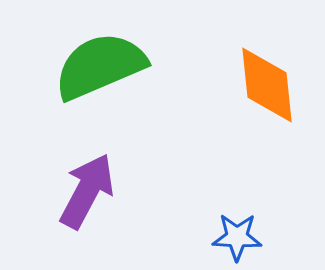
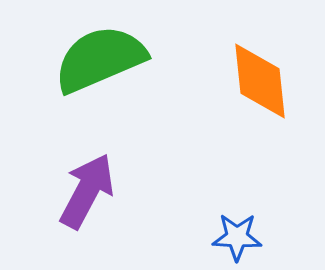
green semicircle: moved 7 px up
orange diamond: moved 7 px left, 4 px up
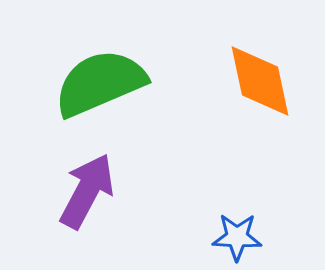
green semicircle: moved 24 px down
orange diamond: rotated 6 degrees counterclockwise
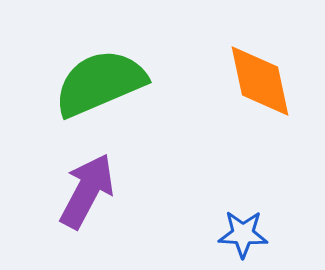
blue star: moved 6 px right, 3 px up
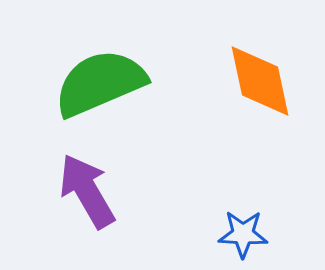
purple arrow: rotated 58 degrees counterclockwise
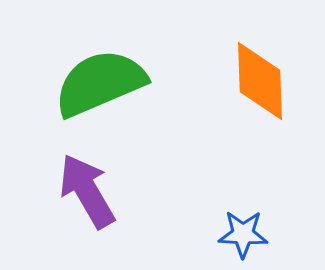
orange diamond: rotated 10 degrees clockwise
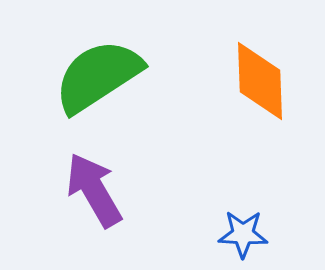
green semicircle: moved 2 px left, 7 px up; rotated 10 degrees counterclockwise
purple arrow: moved 7 px right, 1 px up
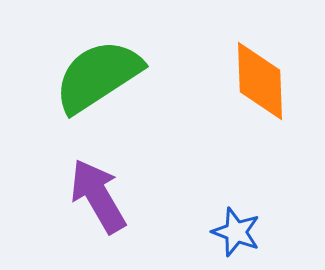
purple arrow: moved 4 px right, 6 px down
blue star: moved 7 px left, 2 px up; rotated 18 degrees clockwise
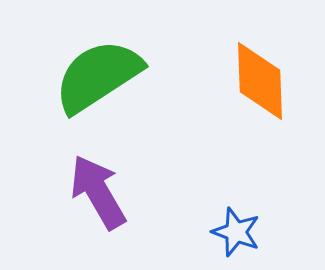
purple arrow: moved 4 px up
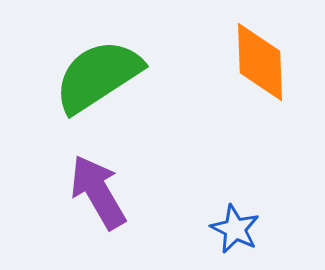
orange diamond: moved 19 px up
blue star: moved 1 px left, 3 px up; rotated 6 degrees clockwise
